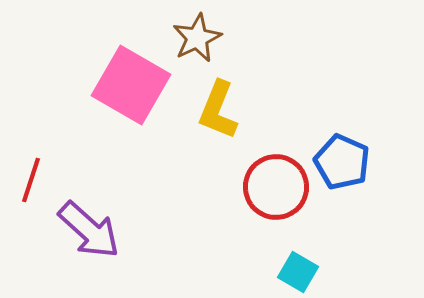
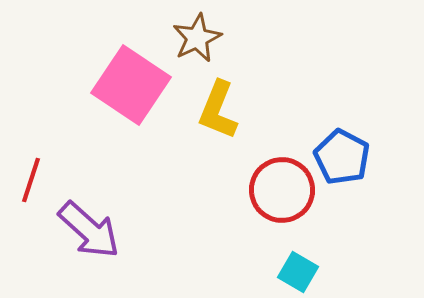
pink square: rotated 4 degrees clockwise
blue pentagon: moved 5 px up; rotated 4 degrees clockwise
red circle: moved 6 px right, 3 px down
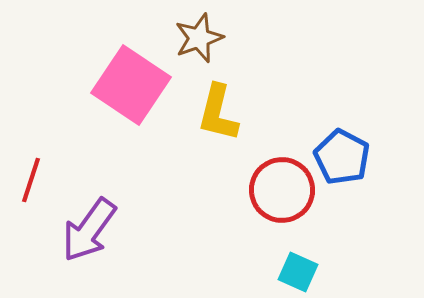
brown star: moved 2 px right; rotated 6 degrees clockwise
yellow L-shape: moved 3 px down; rotated 8 degrees counterclockwise
purple arrow: rotated 84 degrees clockwise
cyan square: rotated 6 degrees counterclockwise
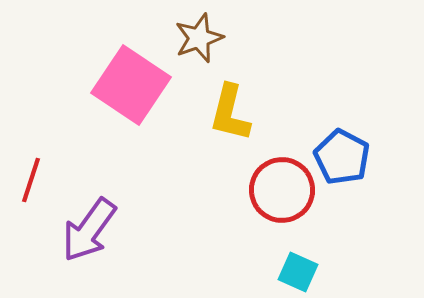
yellow L-shape: moved 12 px right
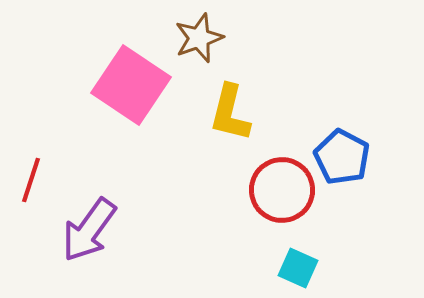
cyan square: moved 4 px up
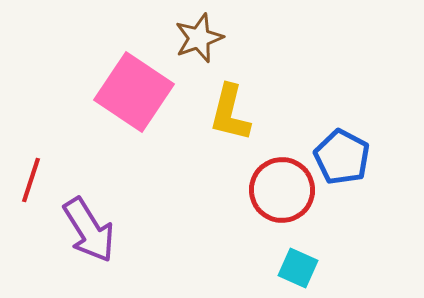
pink square: moved 3 px right, 7 px down
purple arrow: rotated 68 degrees counterclockwise
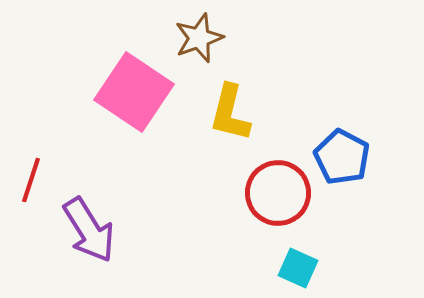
red circle: moved 4 px left, 3 px down
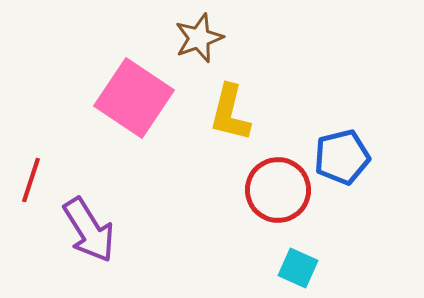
pink square: moved 6 px down
blue pentagon: rotated 30 degrees clockwise
red circle: moved 3 px up
